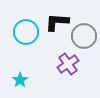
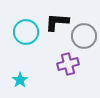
purple cross: rotated 20 degrees clockwise
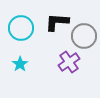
cyan circle: moved 5 px left, 4 px up
purple cross: moved 1 px right, 2 px up; rotated 20 degrees counterclockwise
cyan star: moved 16 px up
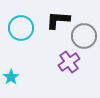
black L-shape: moved 1 px right, 2 px up
cyan star: moved 9 px left, 13 px down
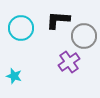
cyan star: moved 3 px right, 1 px up; rotated 21 degrees counterclockwise
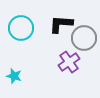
black L-shape: moved 3 px right, 4 px down
gray circle: moved 2 px down
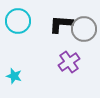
cyan circle: moved 3 px left, 7 px up
gray circle: moved 9 px up
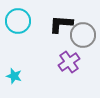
gray circle: moved 1 px left, 6 px down
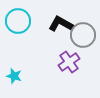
black L-shape: rotated 25 degrees clockwise
